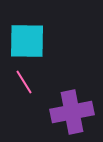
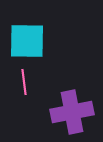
pink line: rotated 25 degrees clockwise
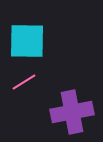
pink line: rotated 65 degrees clockwise
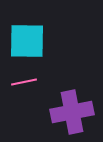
pink line: rotated 20 degrees clockwise
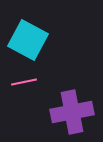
cyan square: moved 1 px right, 1 px up; rotated 27 degrees clockwise
